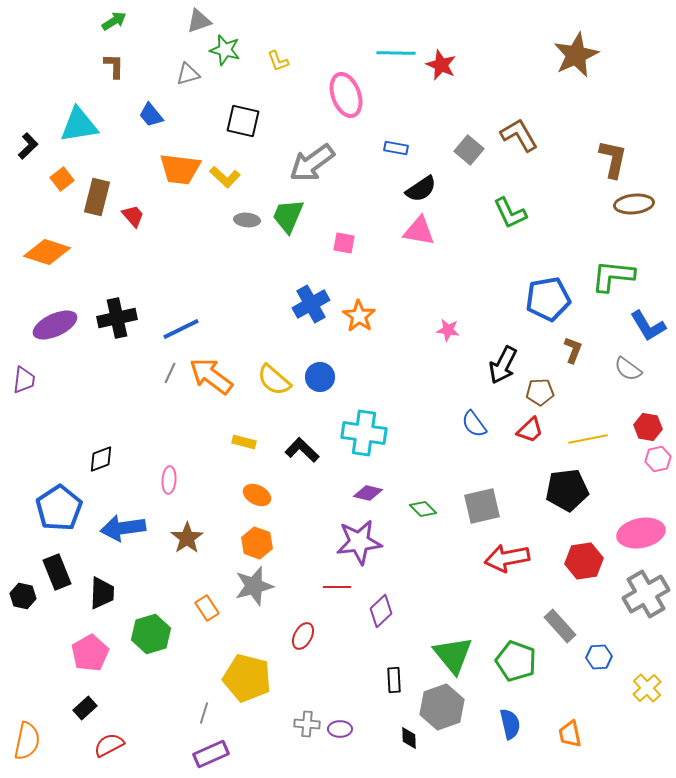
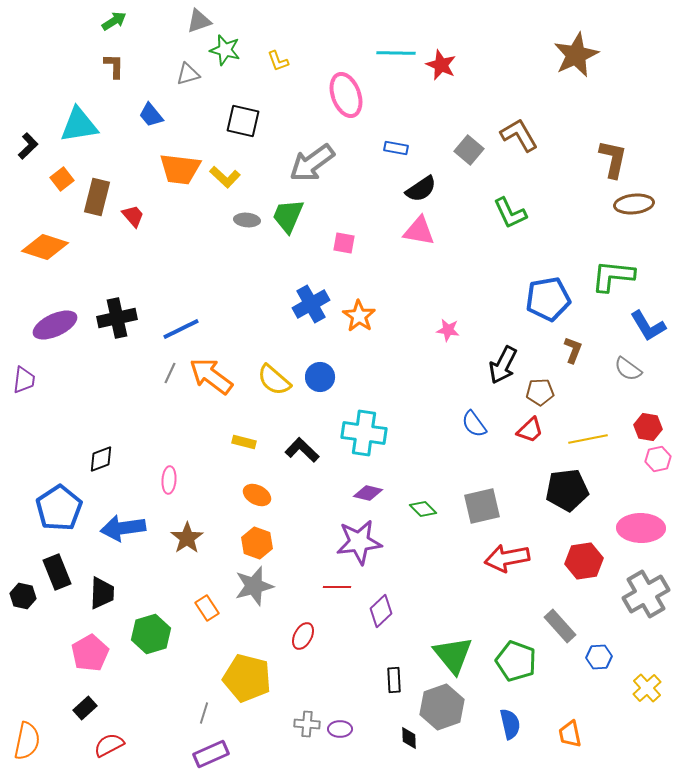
orange diamond at (47, 252): moved 2 px left, 5 px up
pink ellipse at (641, 533): moved 5 px up; rotated 12 degrees clockwise
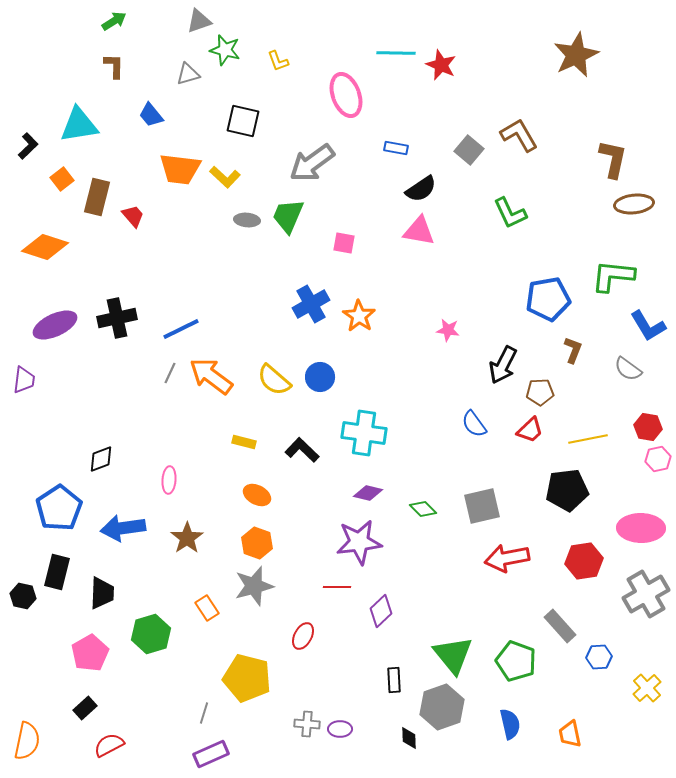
black rectangle at (57, 572): rotated 36 degrees clockwise
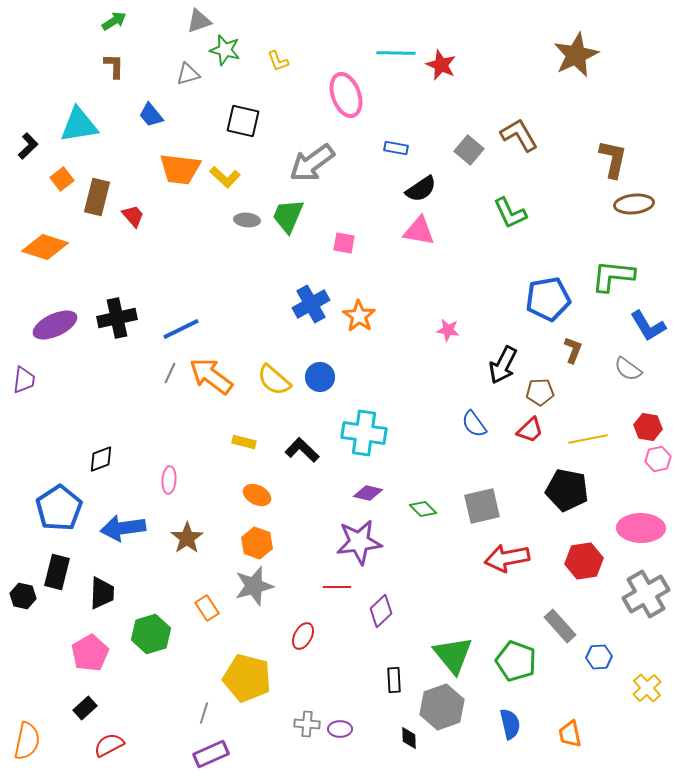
black pentagon at (567, 490): rotated 18 degrees clockwise
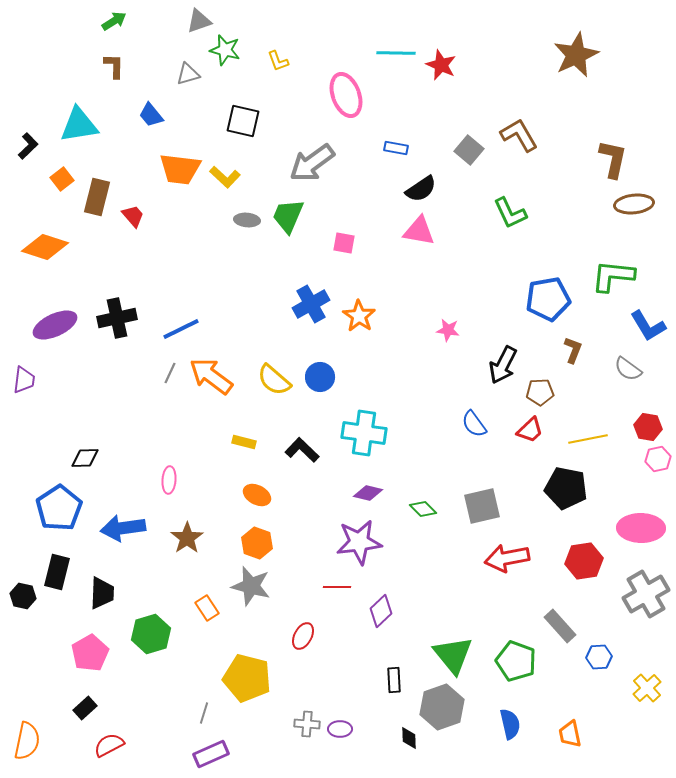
black diamond at (101, 459): moved 16 px left, 1 px up; rotated 20 degrees clockwise
black pentagon at (567, 490): moved 1 px left, 2 px up
gray star at (254, 586): moved 3 px left; rotated 30 degrees clockwise
